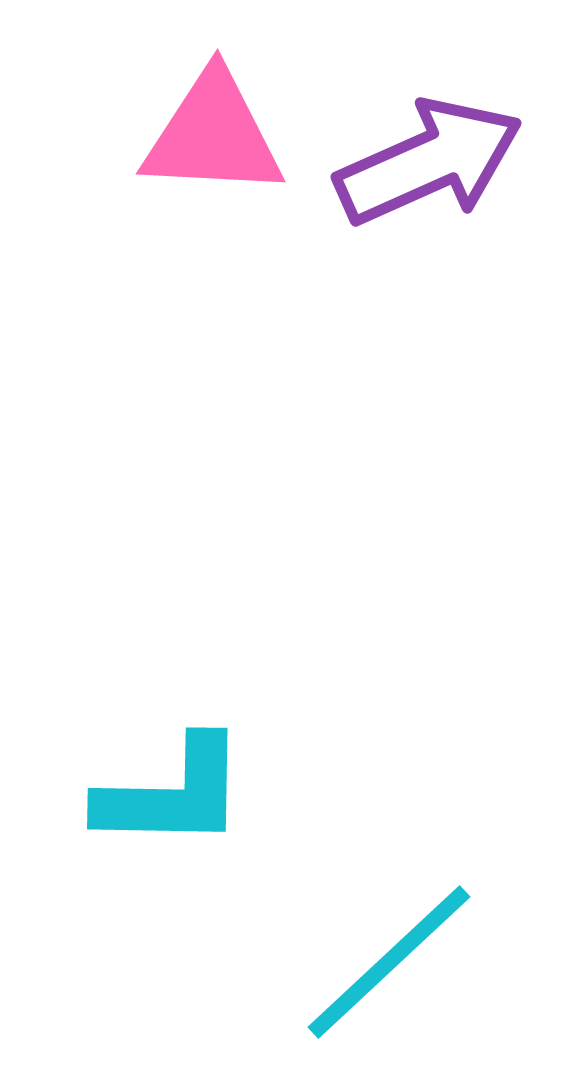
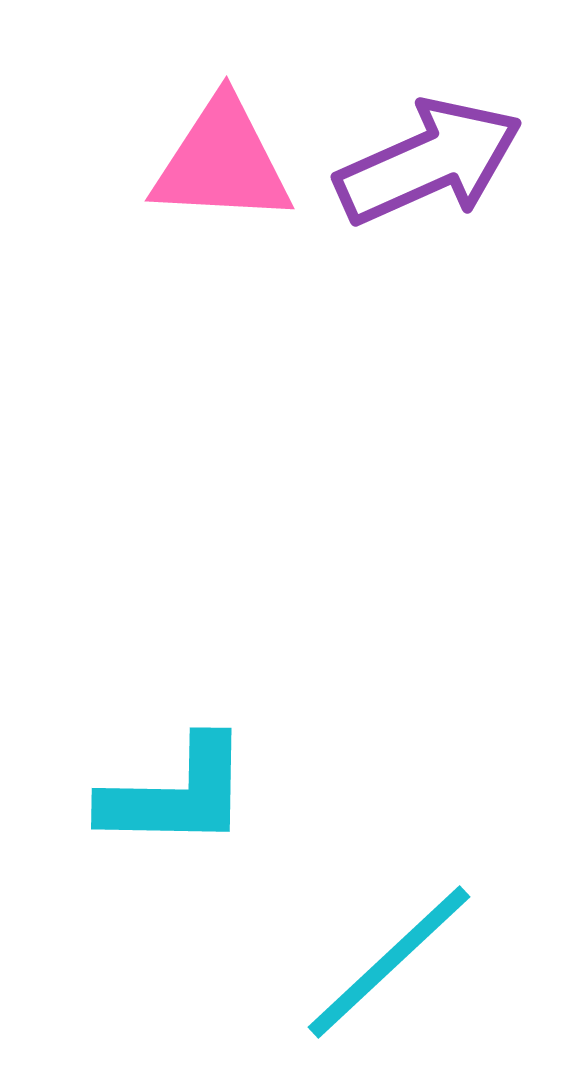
pink triangle: moved 9 px right, 27 px down
cyan L-shape: moved 4 px right
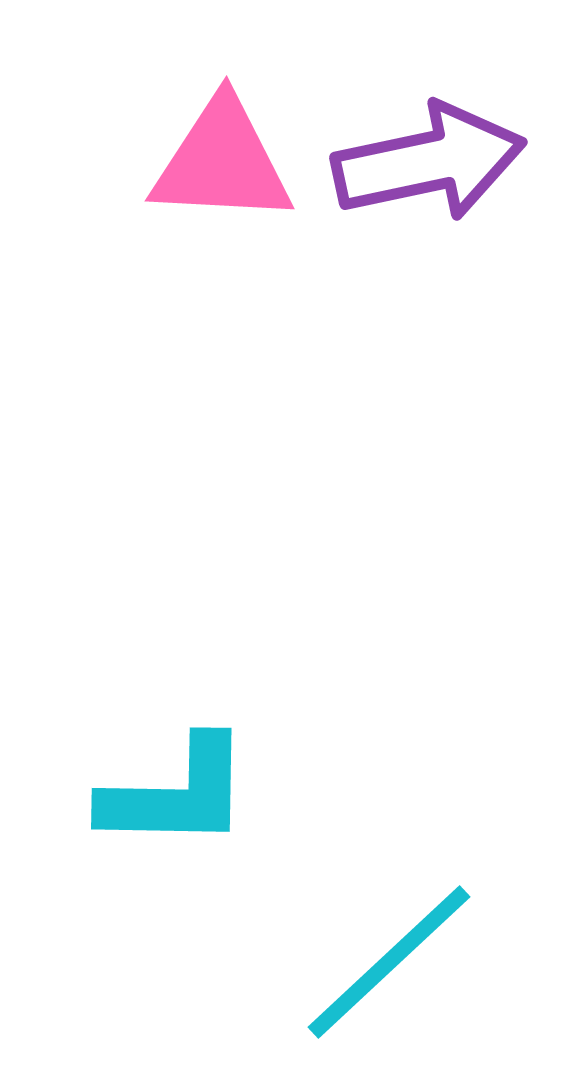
purple arrow: rotated 12 degrees clockwise
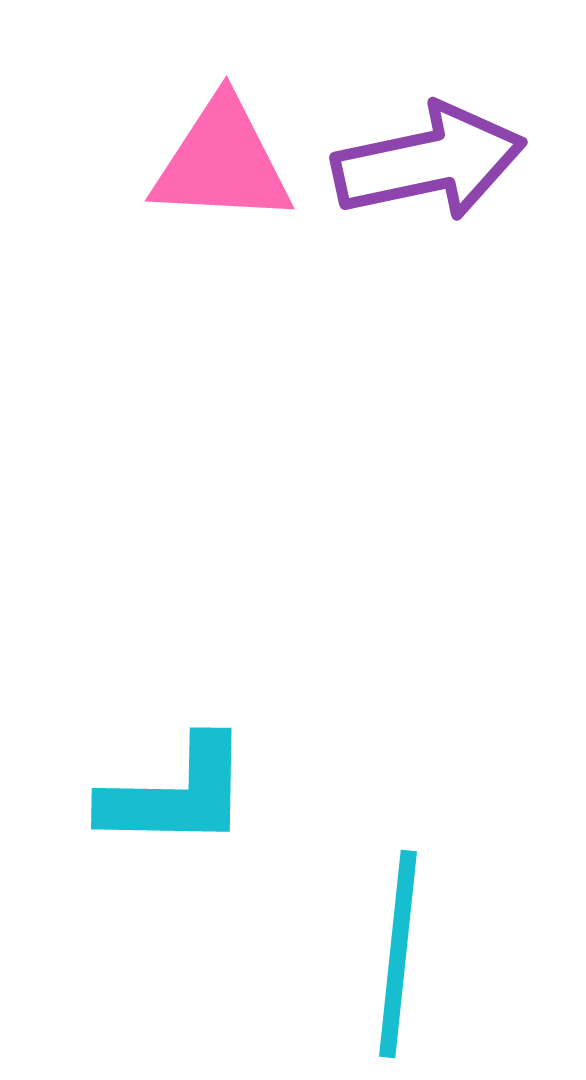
cyan line: moved 9 px right, 8 px up; rotated 41 degrees counterclockwise
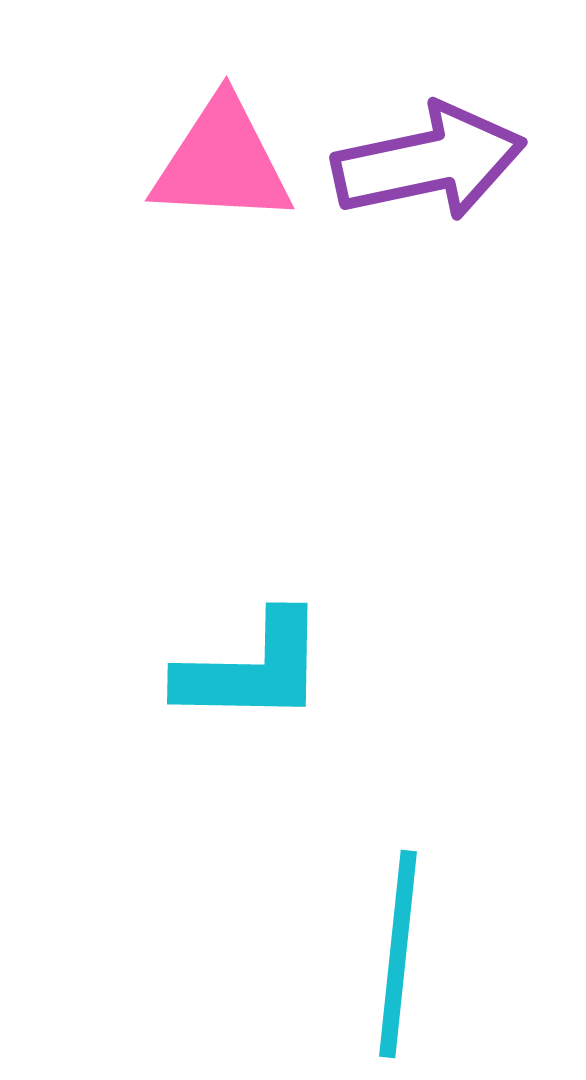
cyan L-shape: moved 76 px right, 125 px up
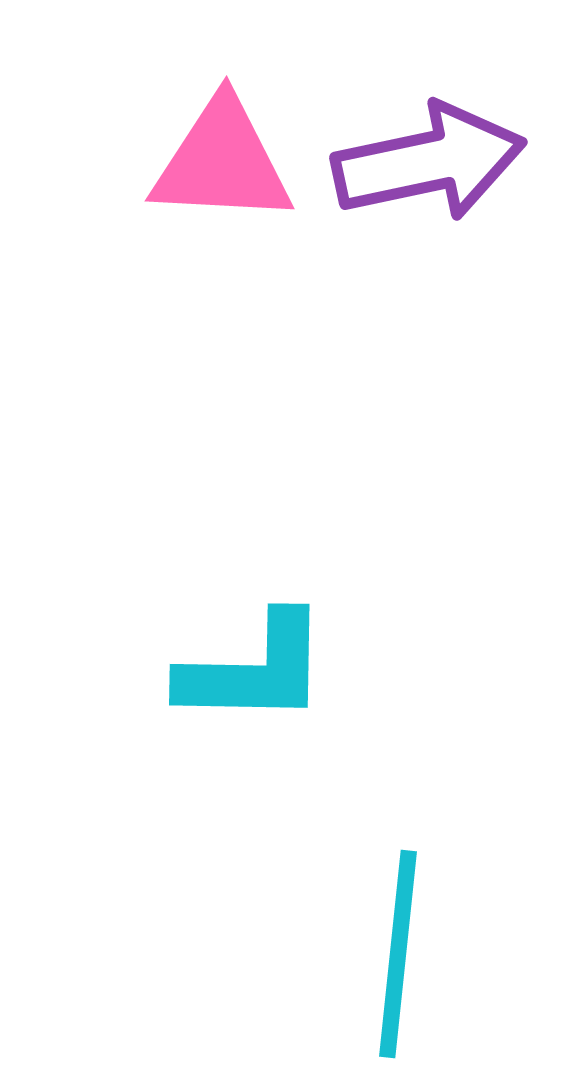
cyan L-shape: moved 2 px right, 1 px down
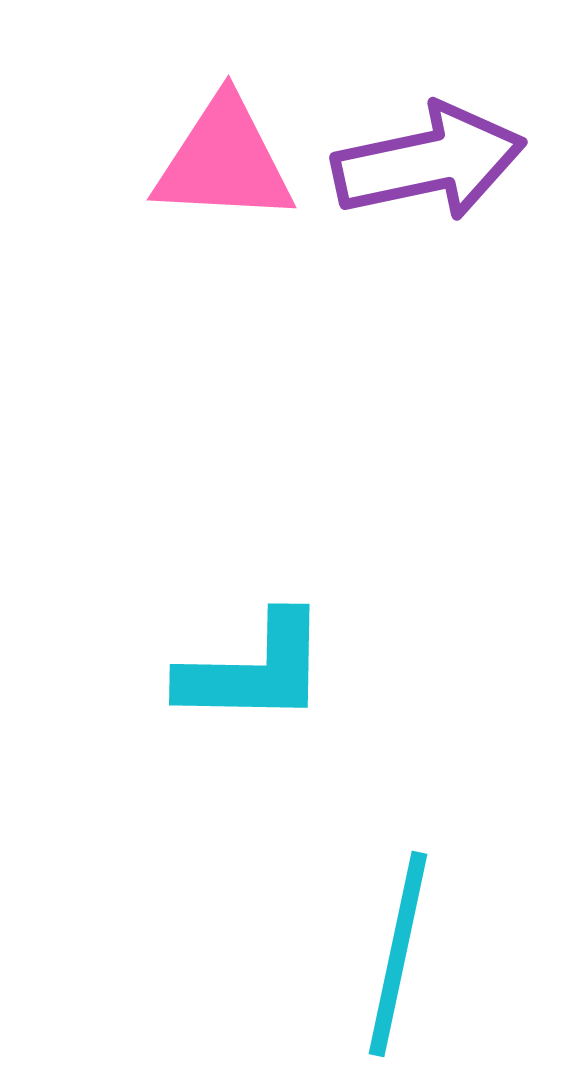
pink triangle: moved 2 px right, 1 px up
cyan line: rotated 6 degrees clockwise
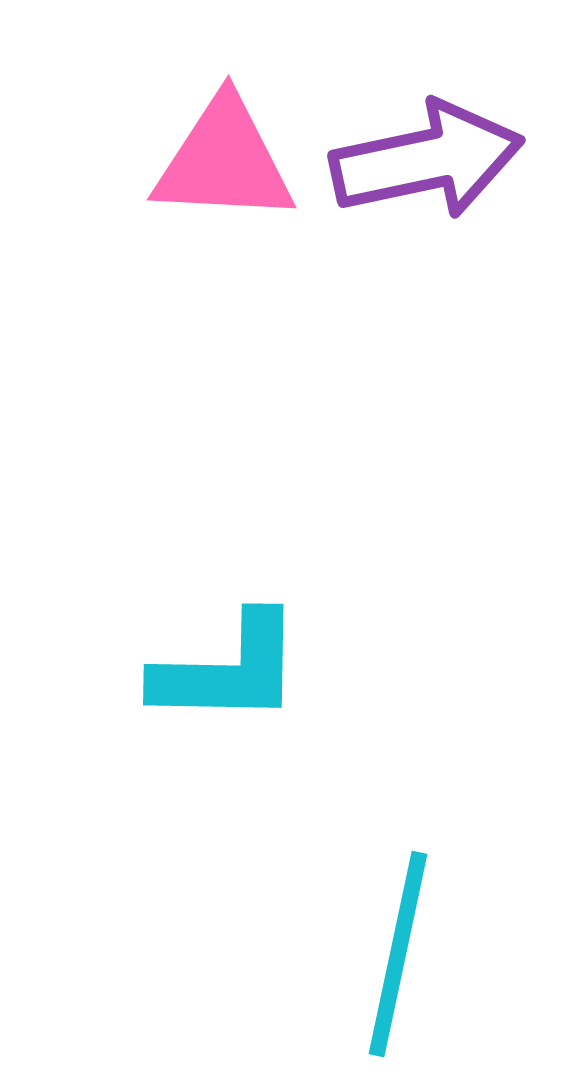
purple arrow: moved 2 px left, 2 px up
cyan L-shape: moved 26 px left
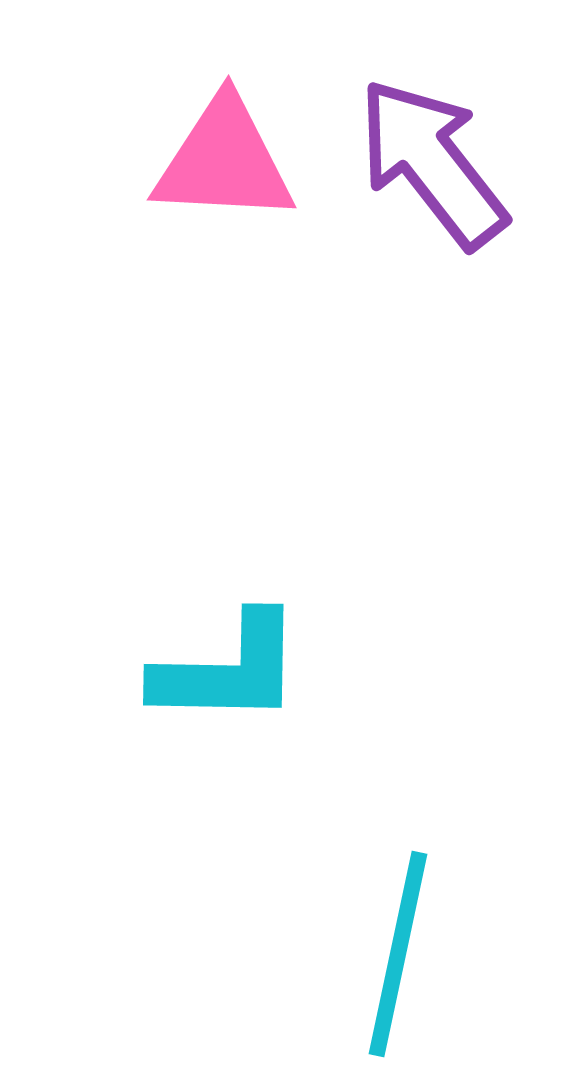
purple arrow: moved 5 px right, 3 px down; rotated 116 degrees counterclockwise
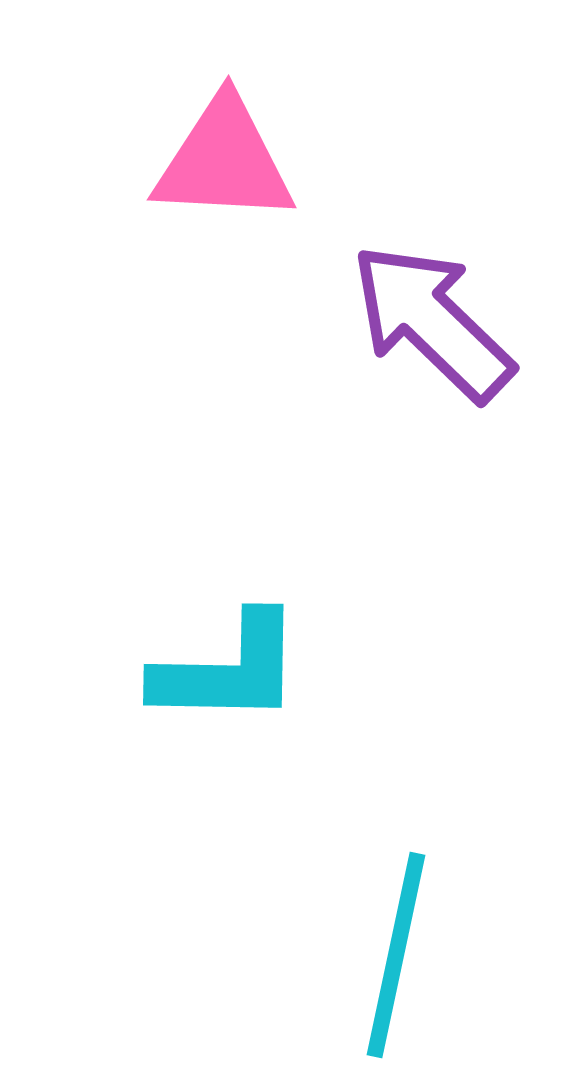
purple arrow: moved 159 px down; rotated 8 degrees counterclockwise
cyan line: moved 2 px left, 1 px down
